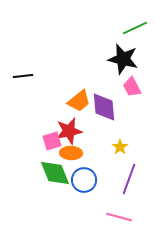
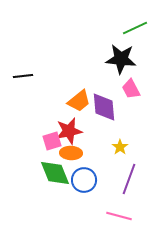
black star: moved 2 px left; rotated 8 degrees counterclockwise
pink trapezoid: moved 1 px left, 2 px down
pink line: moved 1 px up
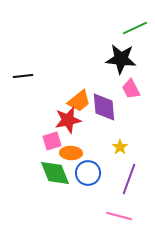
red star: moved 1 px left, 11 px up
blue circle: moved 4 px right, 7 px up
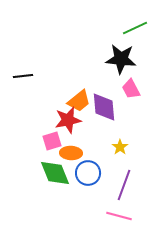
purple line: moved 5 px left, 6 px down
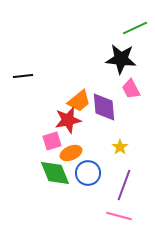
orange ellipse: rotated 25 degrees counterclockwise
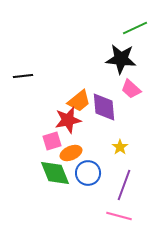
pink trapezoid: rotated 20 degrees counterclockwise
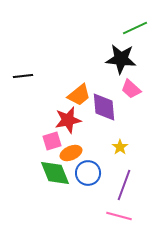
orange trapezoid: moved 6 px up
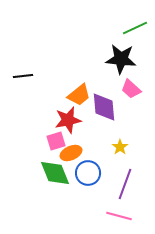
pink square: moved 4 px right
purple line: moved 1 px right, 1 px up
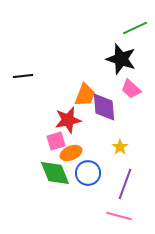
black star: rotated 12 degrees clockwise
orange trapezoid: moved 6 px right; rotated 30 degrees counterclockwise
